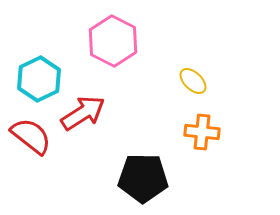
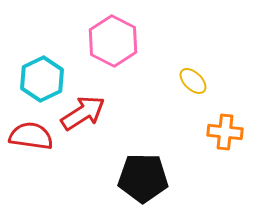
cyan hexagon: moved 3 px right
orange cross: moved 23 px right
red semicircle: rotated 30 degrees counterclockwise
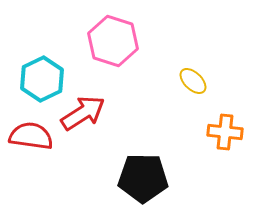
pink hexagon: rotated 9 degrees counterclockwise
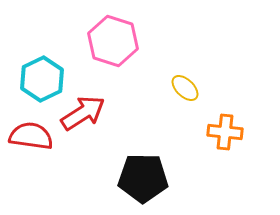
yellow ellipse: moved 8 px left, 7 px down
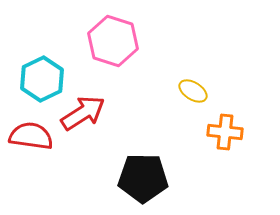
yellow ellipse: moved 8 px right, 3 px down; rotated 12 degrees counterclockwise
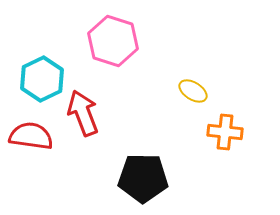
red arrow: rotated 78 degrees counterclockwise
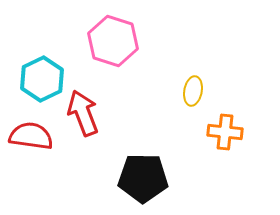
yellow ellipse: rotated 68 degrees clockwise
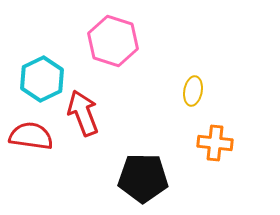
orange cross: moved 10 px left, 11 px down
